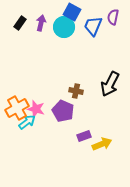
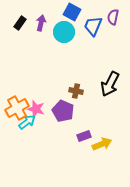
cyan circle: moved 5 px down
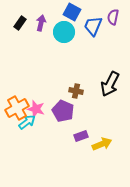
purple rectangle: moved 3 px left
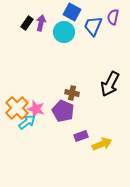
black rectangle: moved 7 px right
brown cross: moved 4 px left, 2 px down
orange cross: rotated 15 degrees counterclockwise
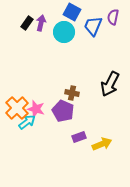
purple rectangle: moved 2 px left, 1 px down
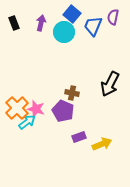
blue square: moved 2 px down; rotated 12 degrees clockwise
black rectangle: moved 13 px left; rotated 56 degrees counterclockwise
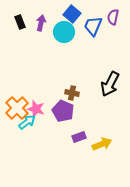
black rectangle: moved 6 px right, 1 px up
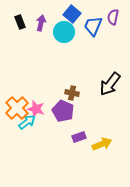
black arrow: rotated 10 degrees clockwise
